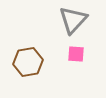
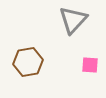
pink square: moved 14 px right, 11 px down
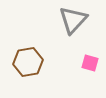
pink square: moved 2 px up; rotated 12 degrees clockwise
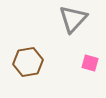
gray triangle: moved 1 px up
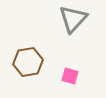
pink square: moved 20 px left, 13 px down
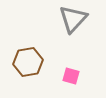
pink square: moved 1 px right
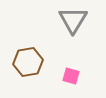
gray triangle: moved 1 px down; rotated 12 degrees counterclockwise
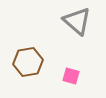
gray triangle: moved 4 px right, 1 px down; rotated 20 degrees counterclockwise
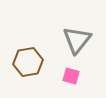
gray triangle: moved 19 px down; rotated 28 degrees clockwise
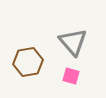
gray triangle: moved 4 px left, 2 px down; rotated 20 degrees counterclockwise
